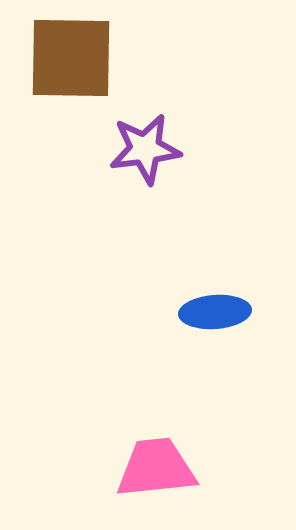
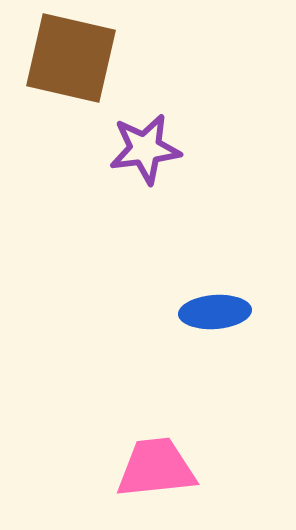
brown square: rotated 12 degrees clockwise
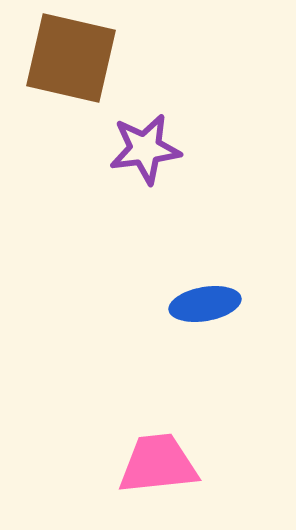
blue ellipse: moved 10 px left, 8 px up; rotated 6 degrees counterclockwise
pink trapezoid: moved 2 px right, 4 px up
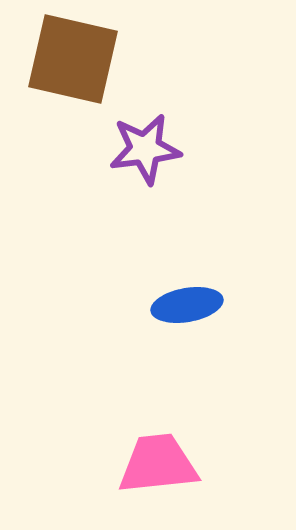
brown square: moved 2 px right, 1 px down
blue ellipse: moved 18 px left, 1 px down
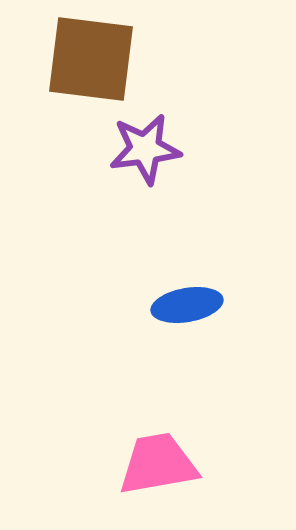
brown square: moved 18 px right; rotated 6 degrees counterclockwise
pink trapezoid: rotated 4 degrees counterclockwise
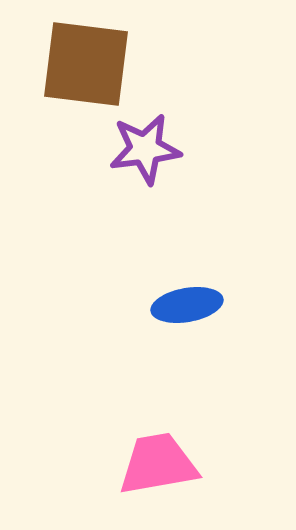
brown square: moved 5 px left, 5 px down
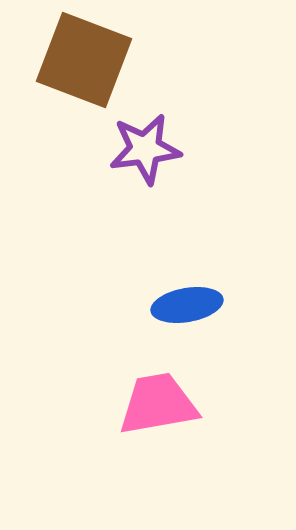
brown square: moved 2 px left, 4 px up; rotated 14 degrees clockwise
pink trapezoid: moved 60 px up
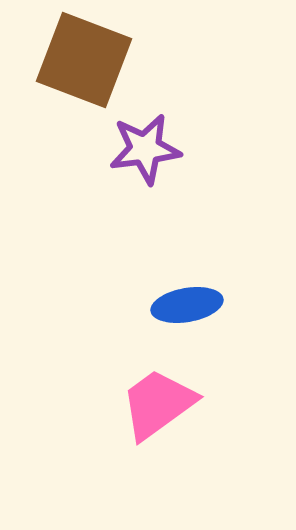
pink trapezoid: rotated 26 degrees counterclockwise
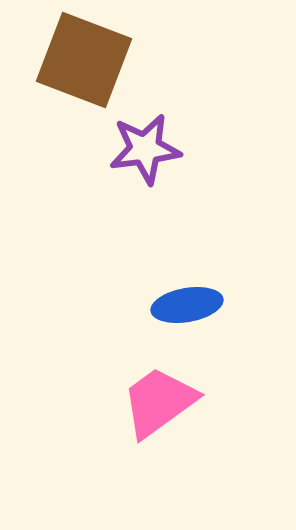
pink trapezoid: moved 1 px right, 2 px up
